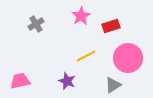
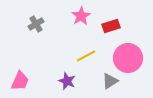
pink trapezoid: rotated 125 degrees clockwise
gray triangle: moved 3 px left, 4 px up
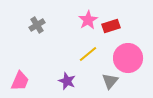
pink star: moved 7 px right, 4 px down
gray cross: moved 1 px right, 1 px down
yellow line: moved 2 px right, 2 px up; rotated 12 degrees counterclockwise
gray triangle: rotated 18 degrees counterclockwise
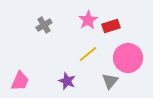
gray cross: moved 7 px right
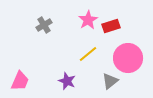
gray triangle: rotated 12 degrees clockwise
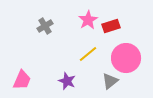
gray cross: moved 1 px right, 1 px down
pink circle: moved 2 px left
pink trapezoid: moved 2 px right, 1 px up
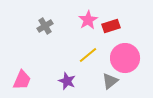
yellow line: moved 1 px down
pink circle: moved 1 px left
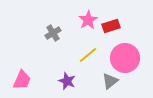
gray cross: moved 8 px right, 7 px down
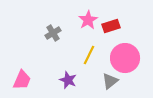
yellow line: moved 1 px right; rotated 24 degrees counterclockwise
purple star: moved 1 px right, 1 px up
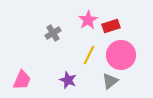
pink circle: moved 4 px left, 3 px up
